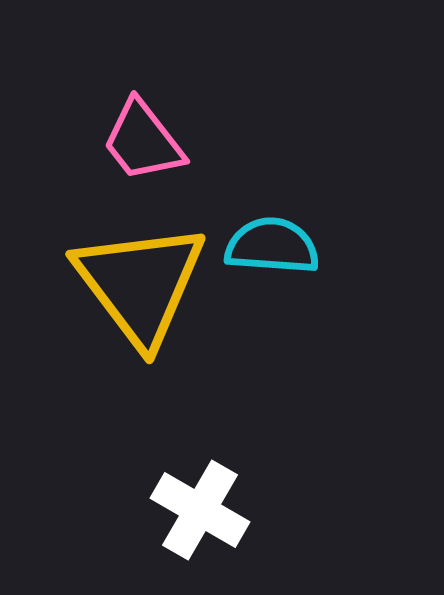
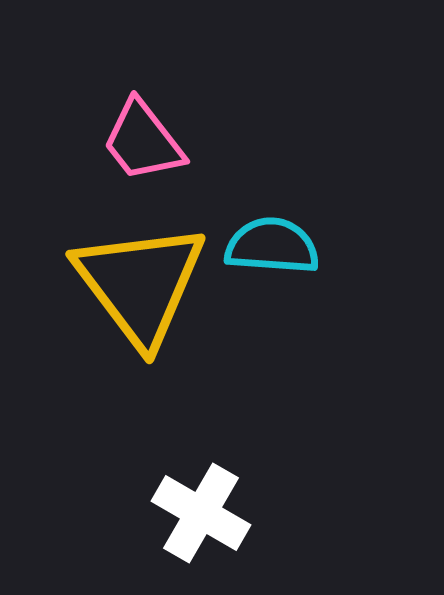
white cross: moved 1 px right, 3 px down
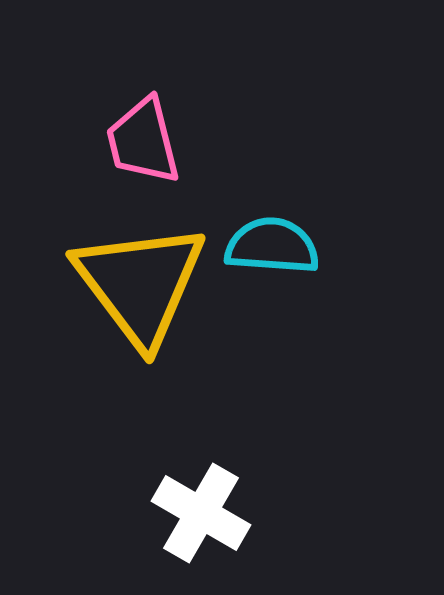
pink trapezoid: rotated 24 degrees clockwise
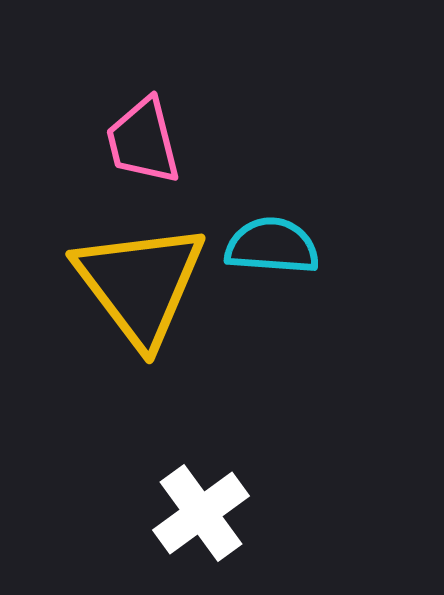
white cross: rotated 24 degrees clockwise
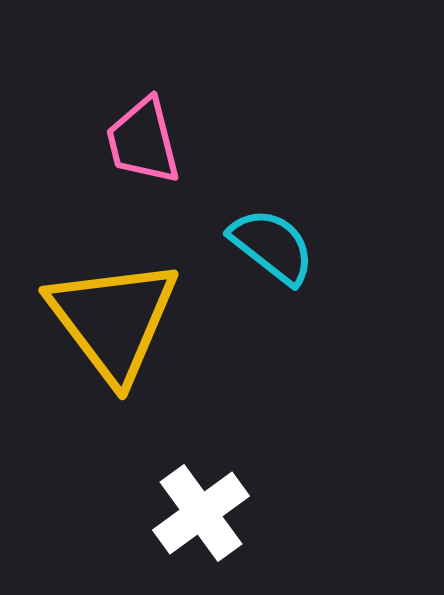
cyan semicircle: rotated 34 degrees clockwise
yellow triangle: moved 27 px left, 36 px down
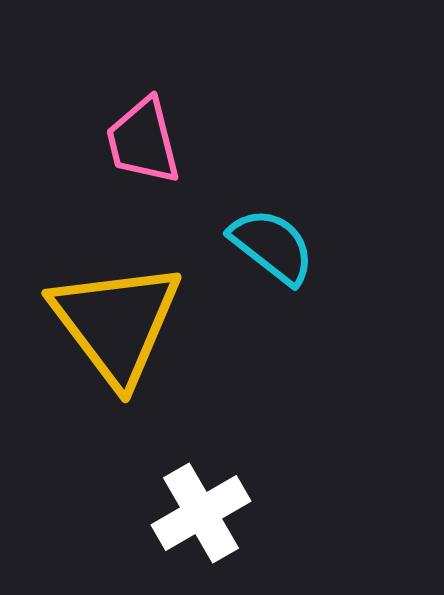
yellow triangle: moved 3 px right, 3 px down
white cross: rotated 6 degrees clockwise
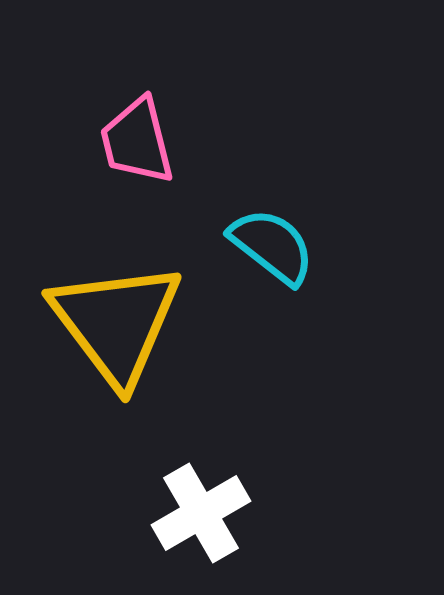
pink trapezoid: moved 6 px left
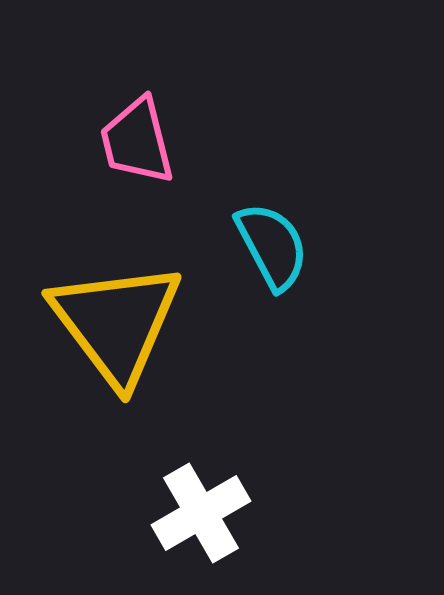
cyan semicircle: rotated 24 degrees clockwise
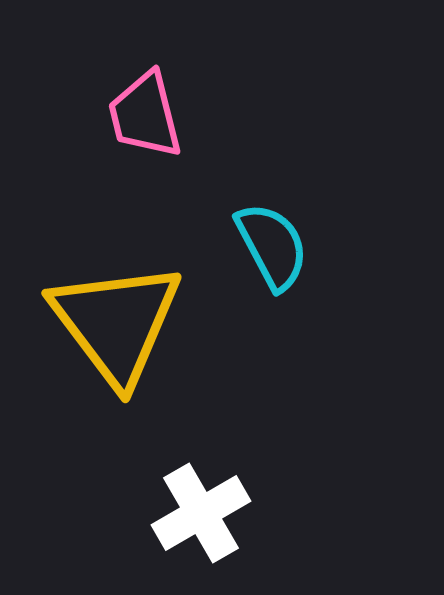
pink trapezoid: moved 8 px right, 26 px up
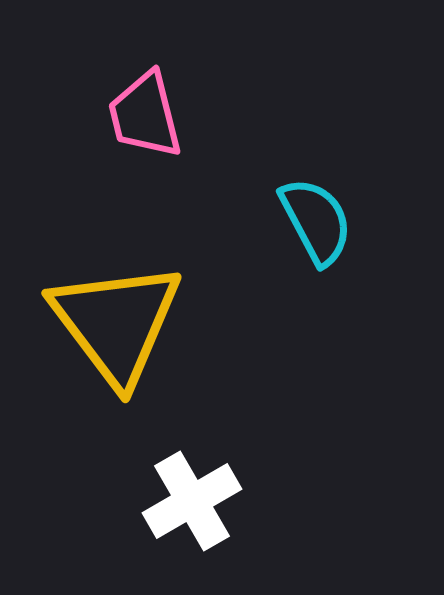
cyan semicircle: moved 44 px right, 25 px up
white cross: moved 9 px left, 12 px up
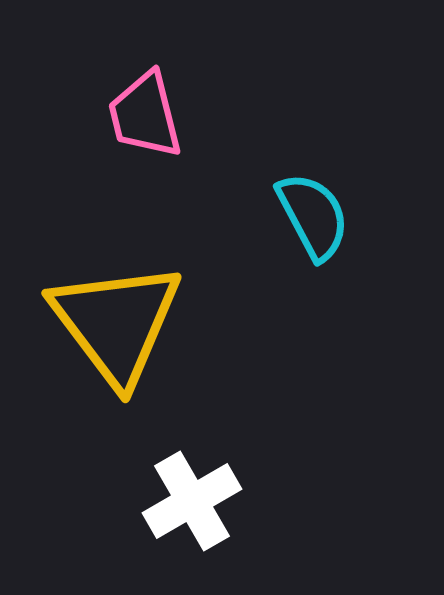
cyan semicircle: moved 3 px left, 5 px up
